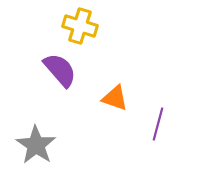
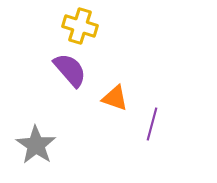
purple semicircle: moved 10 px right
purple line: moved 6 px left
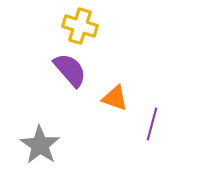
gray star: moved 4 px right
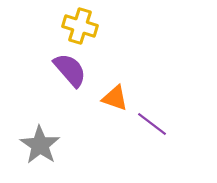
purple line: rotated 68 degrees counterclockwise
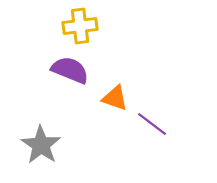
yellow cross: rotated 24 degrees counterclockwise
purple semicircle: rotated 27 degrees counterclockwise
gray star: moved 1 px right
